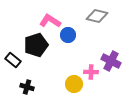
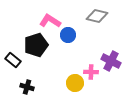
yellow circle: moved 1 px right, 1 px up
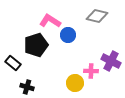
black rectangle: moved 3 px down
pink cross: moved 1 px up
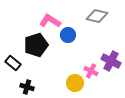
pink cross: rotated 24 degrees clockwise
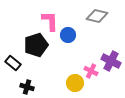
pink L-shape: rotated 55 degrees clockwise
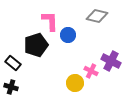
black cross: moved 16 px left
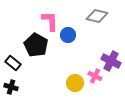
black pentagon: rotated 25 degrees counterclockwise
pink cross: moved 4 px right, 5 px down
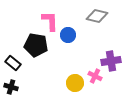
black pentagon: rotated 20 degrees counterclockwise
purple cross: rotated 36 degrees counterclockwise
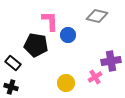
pink cross: moved 1 px down; rotated 32 degrees clockwise
yellow circle: moved 9 px left
